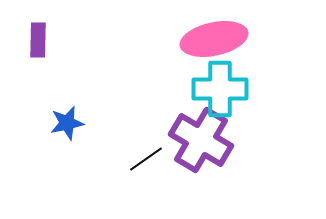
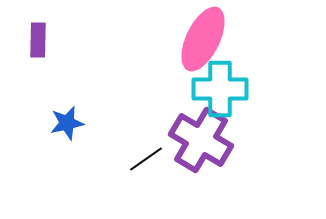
pink ellipse: moved 11 px left; rotated 52 degrees counterclockwise
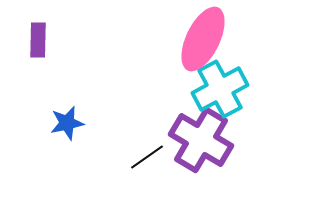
cyan cross: rotated 28 degrees counterclockwise
black line: moved 1 px right, 2 px up
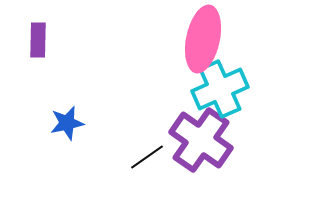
pink ellipse: rotated 14 degrees counterclockwise
cyan cross: rotated 4 degrees clockwise
purple cross: rotated 4 degrees clockwise
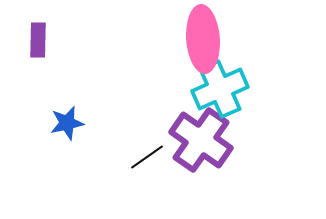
pink ellipse: rotated 16 degrees counterclockwise
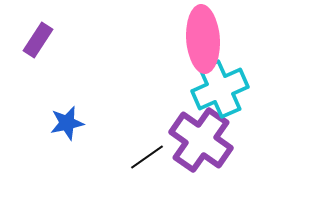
purple rectangle: rotated 32 degrees clockwise
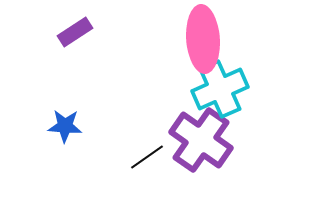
purple rectangle: moved 37 px right, 8 px up; rotated 24 degrees clockwise
blue star: moved 2 px left, 3 px down; rotated 16 degrees clockwise
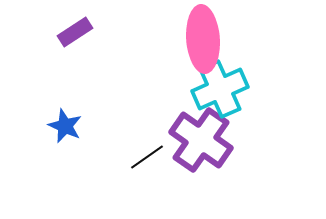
blue star: rotated 20 degrees clockwise
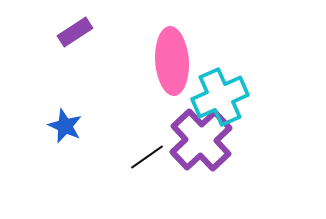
pink ellipse: moved 31 px left, 22 px down
cyan cross: moved 8 px down
purple cross: rotated 12 degrees clockwise
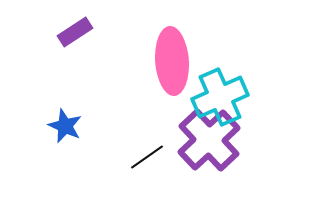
purple cross: moved 8 px right
